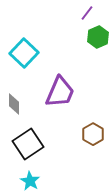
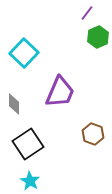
brown hexagon: rotated 10 degrees counterclockwise
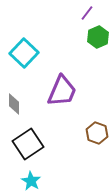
purple trapezoid: moved 2 px right, 1 px up
brown hexagon: moved 4 px right, 1 px up
cyan star: moved 1 px right
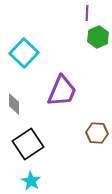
purple line: rotated 35 degrees counterclockwise
brown hexagon: rotated 15 degrees counterclockwise
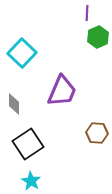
cyan square: moved 2 px left
